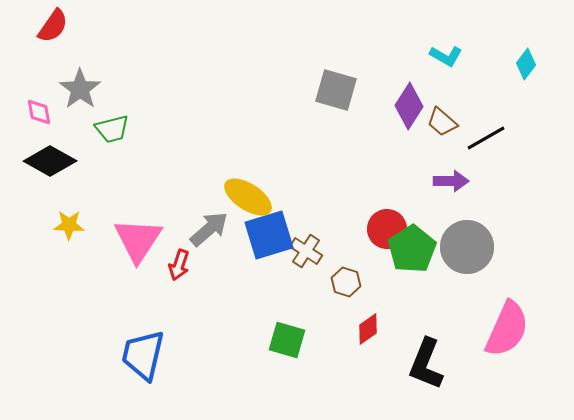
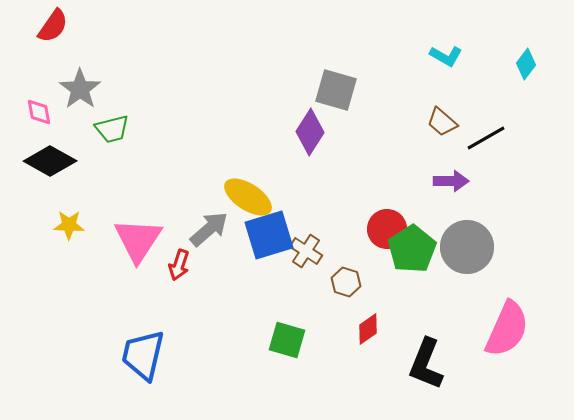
purple diamond: moved 99 px left, 26 px down
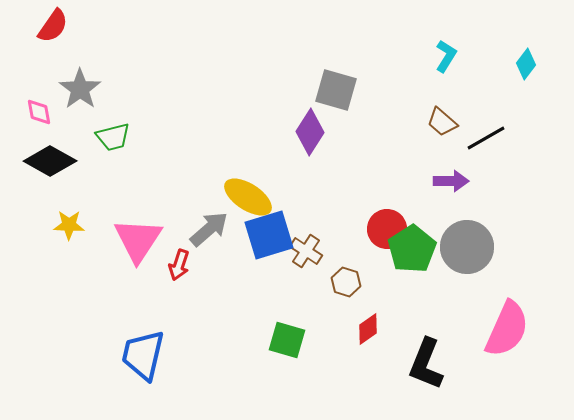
cyan L-shape: rotated 88 degrees counterclockwise
green trapezoid: moved 1 px right, 8 px down
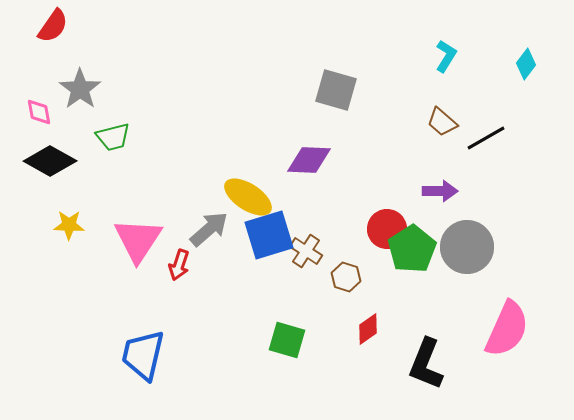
purple diamond: moved 1 px left, 28 px down; rotated 60 degrees clockwise
purple arrow: moved 11 px left, 10 px down
brown hexagon: moved 5 px up
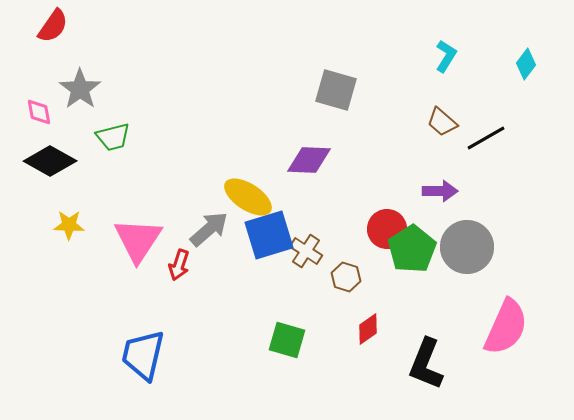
pink semicircle: moved 1 px left, 2 px up
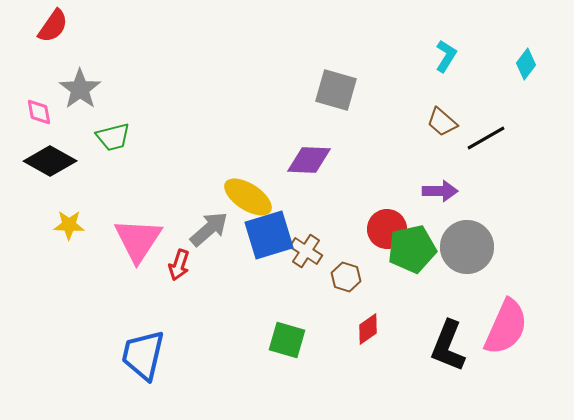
green pentagon: rotated 21 degrees clockwise
black L-shape: moved 22 px right, 18 px up
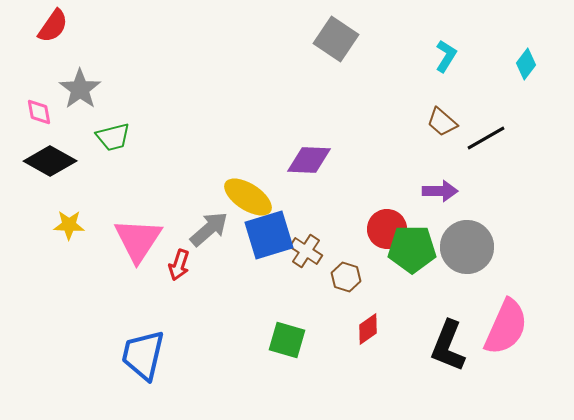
gray square: moved 51 px up; rotated 18 degrees clockwise
green pentagon: rotated 12 degrees clockwise
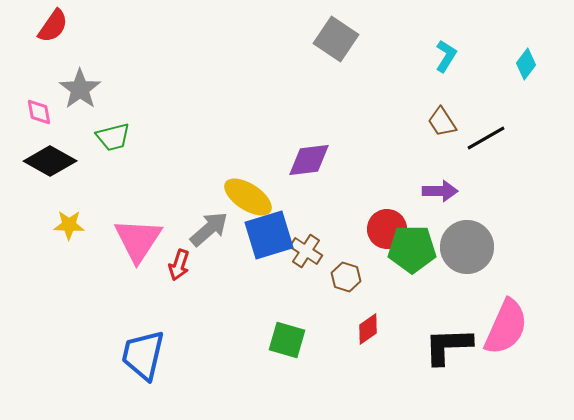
brown trapezoid: rotated 16 degrees clockwise
purple diamond: rotated 9 degrees counterclockwise
black L-shape: rotated 66 degrees clockwise
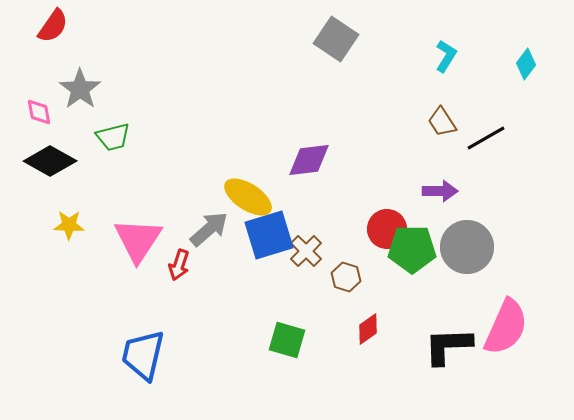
brown cross: rotated 12 degrees clockwise
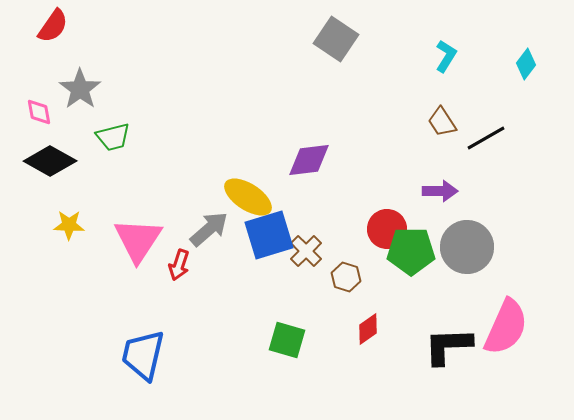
green pentagon: moved 1 px left, 2 px down
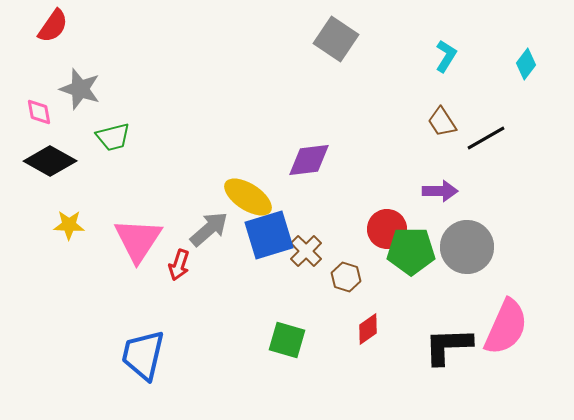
gray star: rotated 18 degrees counterclockwise
